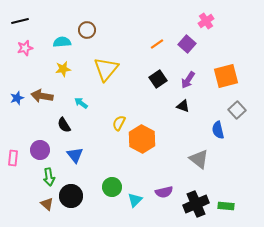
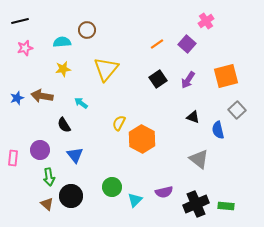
black triangle: moved 10 px right, 11 px down
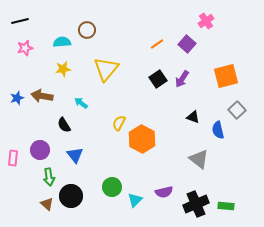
purple arrow: moved 6 px left, 1 px up
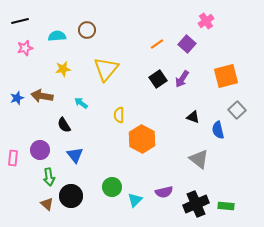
cyan semicircle: moved 5 px left, 6 px up
yellow semicircle: moved 8 px up; rotated 28 degrees counterclockwise
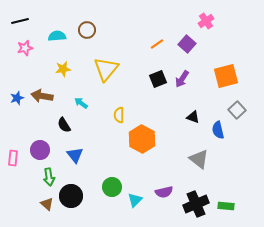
black square: rotated 12 degrees clockwise
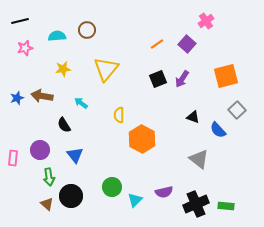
blue semicircle: rotated 30 degrees counterclockwise
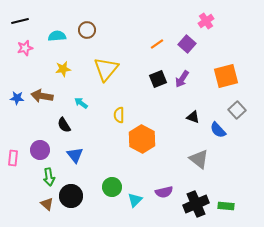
blue star: rotated 24 degrees clockwise
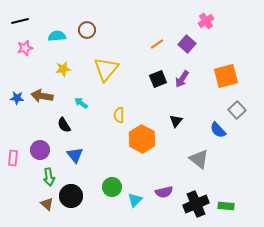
black triangle: moved 17 px left, 4 px down; rotated 48 degrees clockwise
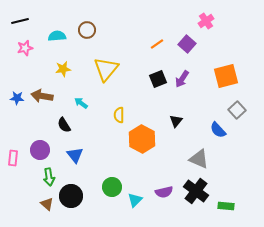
gray triangle: rotated 15 degrees counterclockwise
black cross: moved 13 px up; rotated 30 degrees counterclockwise
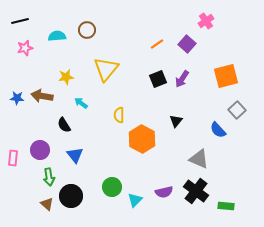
yellow star: moved 3 px right, 8 px down
